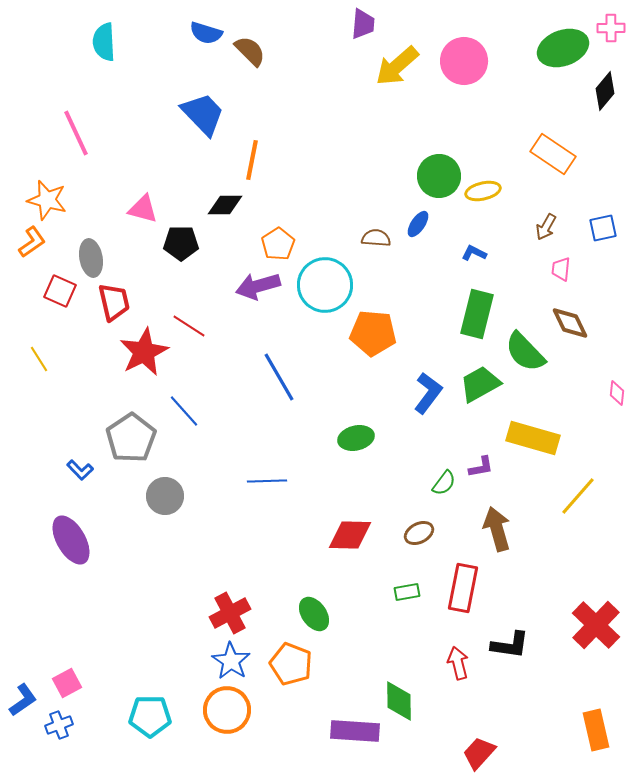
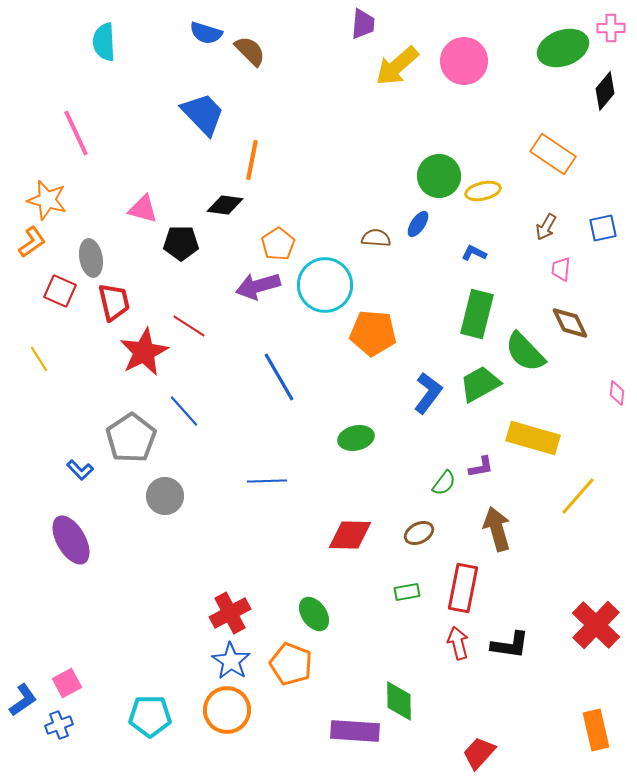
black diamond at (225, 205): rotated 9 degrees clockwise
red arrow at (458, 663): moved 20 px up
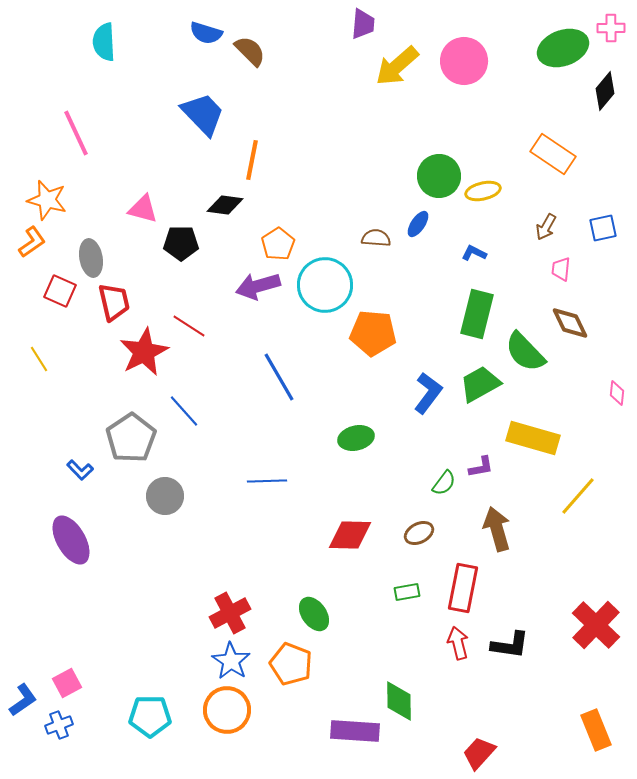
orange rectangle at (596, 730): rotated 9 degrees counterclockwise
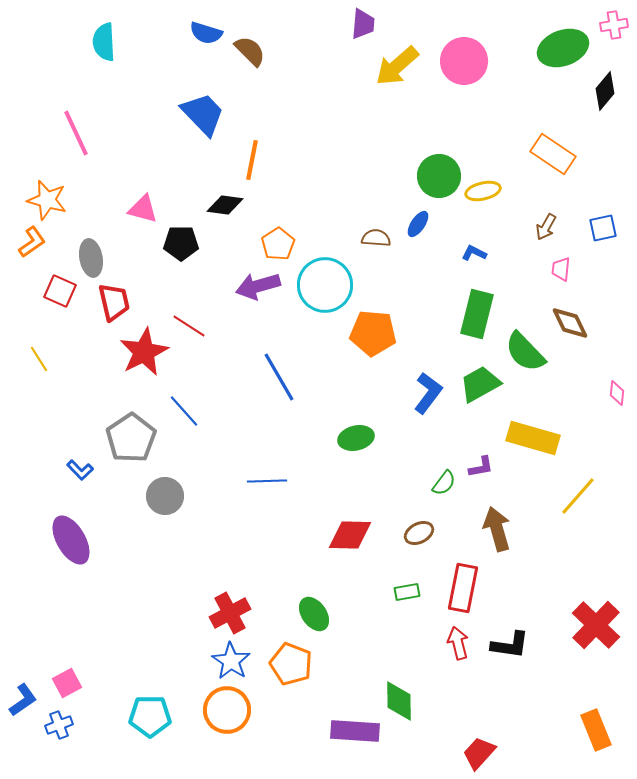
pink cross at (611, 28): moved 3 px right, 3 px up; rotated 8 degrees counterclockwise
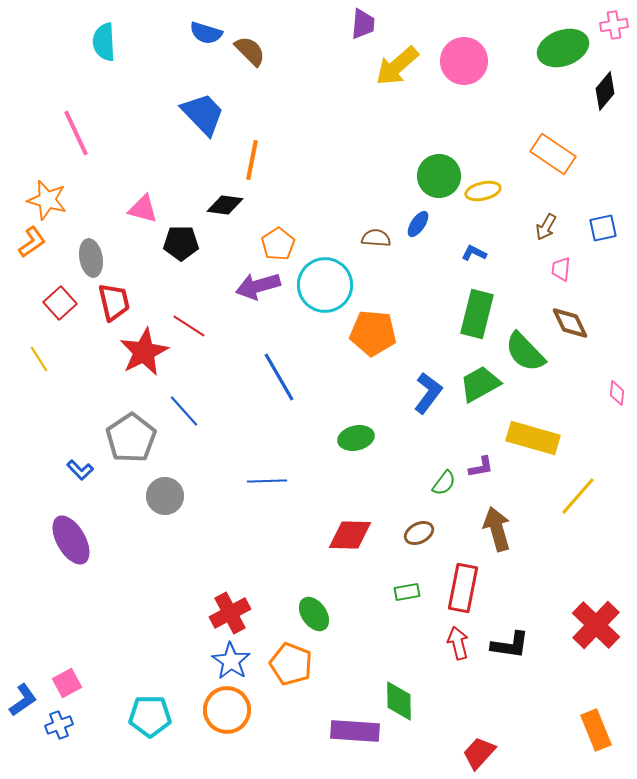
red square at (60, 291): moved 12 px down; rotated 24 degrees clockwise
